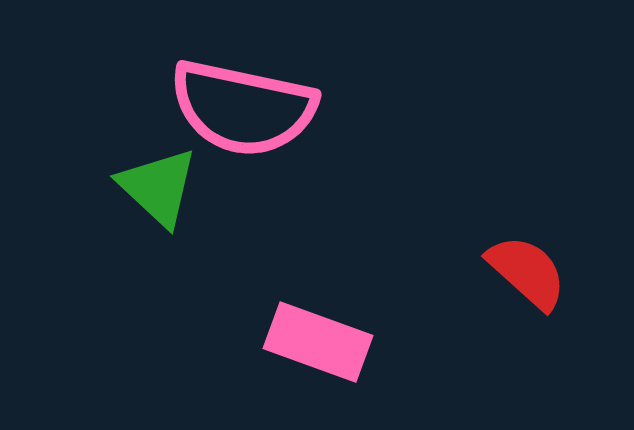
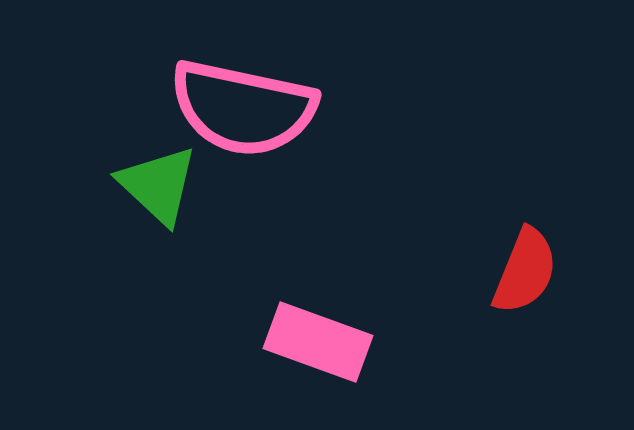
green triangle: moved 2 px up
red semicircle: moved 2 px left, 1 px up; rotated 70 degrees clockwise
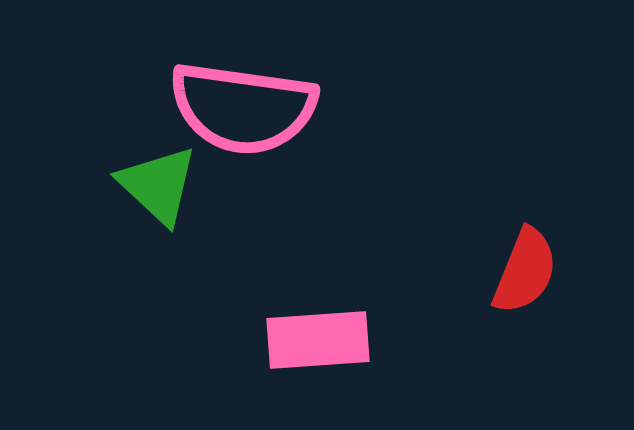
pink semicircle: rotated 4 degrees counterclockwise
pink rectangle: moved 2 px up; rotated 24 degrees counterclockwise
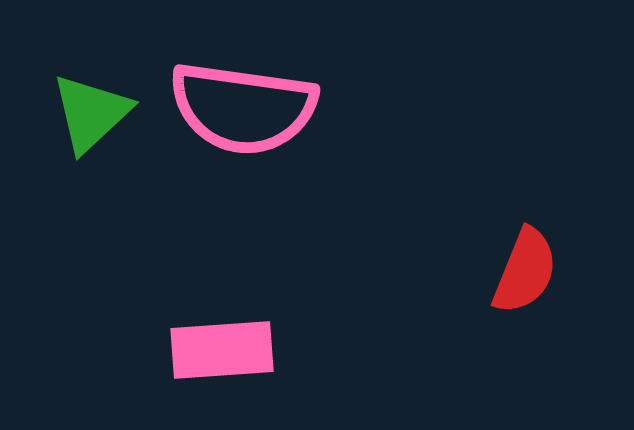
green triangle: moved 67 px left, 72 px up; rotated 34 degrees clockwise
pink rectangle: moved 96 px left, 10 px down
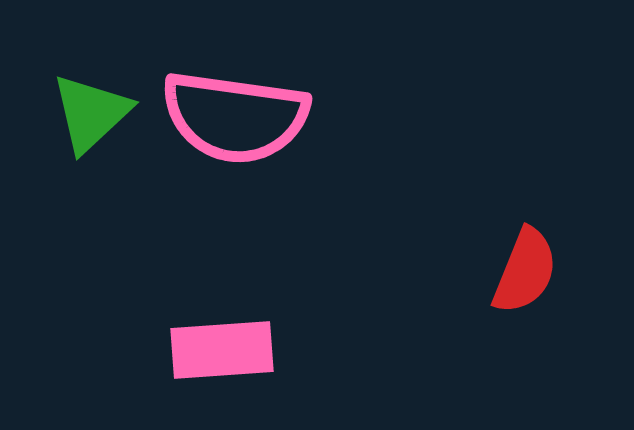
pink semicircle: moved 8 px left, 9 px down
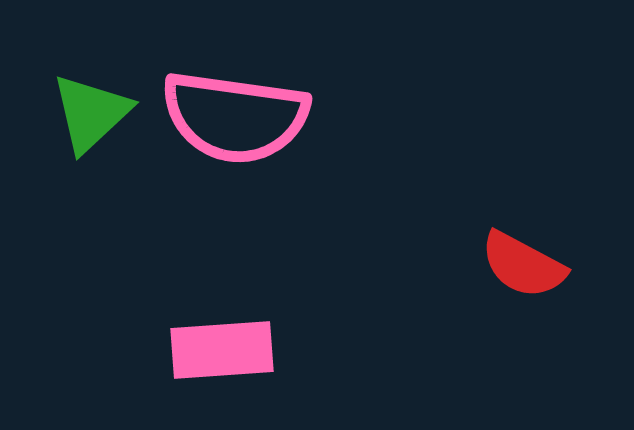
red semicircle: moved 2 px left, 6 px up; rotated 96 degrees clockwise
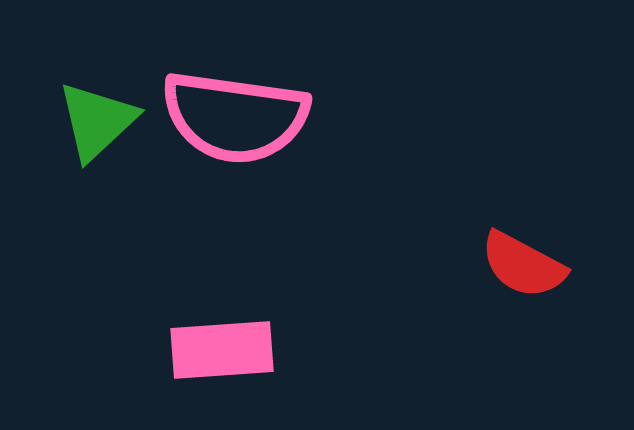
green triangle: moved 6 px right, 8 px down
